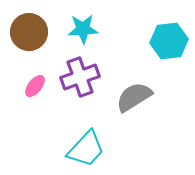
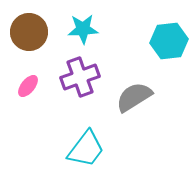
pink ellipse: moved 7 px left
cyan trapezoid: rotated 6 degrees counterclockwise
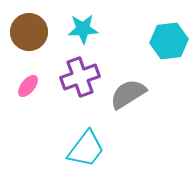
gray semicircle: moved 6 px left, 3 px up
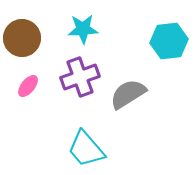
brown circle: moved 7 px left, 6 px down
cyan trapezoid: rotated 102 degrees clockwise
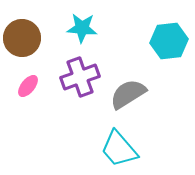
cyan star: moved 1 px left, 1 px up; rotated 8 degrees clockwise
cyan trapezoid: moved 33 px right
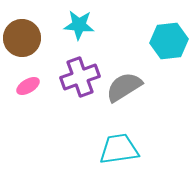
cyan star: moved 3 px left, 3 px up
pink ellipse: rotated 20 degrees clockwise
gray semicircle: moved 4 px left, 7 px up
cyan trapezoid: rotated 123 degrees clockwise
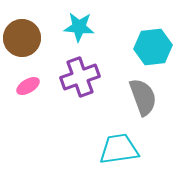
cyan star: moved 2 px down
cyan hexagon: moved 16 px left, 6 px down
gray semicircle: moved 19 px right, 10 px down; rotated 102 degrees clockwise
